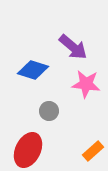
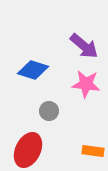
purple arrow: moved 11 px right, 1 px up
orange rectangle: rotated 50 degrees clockwise
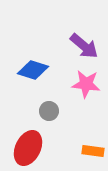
red ellipse: moved 2 px up
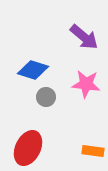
purple arrow: moved 9 px up
gray circle: moved 3 px left, 14 px up
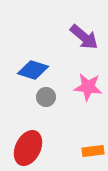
pink star: moved 2 px right, 3 px down
orange rectangle: rotated 15 degrees counterclockwise
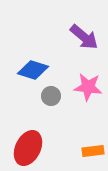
gray circle: moved 5 px right, 1 px up
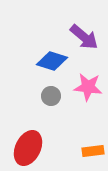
blue diamond: moved 19 px right, 9 px up
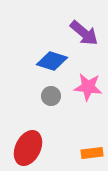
purple arrow: moved 4 px up
orange rectangle: moved 1 px left, 2 px down
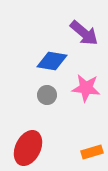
blue diamond: rotated 8 degrees counterclockwise
pink star: moved 2 px left, 1 px down
gray circle: moved 4 px left, 1 px up
orange rectangle: moved 1 px up; rotated 10 degrees counterclockwise
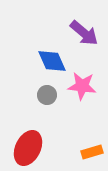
blue diamond: rotated 56 degrees clockwise
pink star: moved 4 px left, 2 px up
